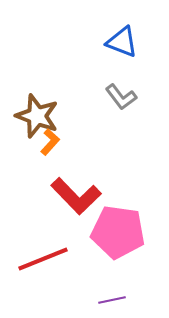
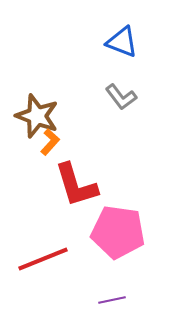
red L-shape: moved 11 px up; rotated 27 degrees clockwise
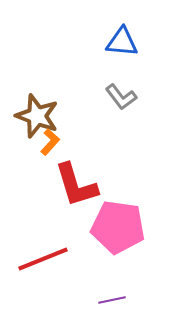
blue triangle: rotated 16 degrees counterclockwise
pink pentagon: moved 5 px up
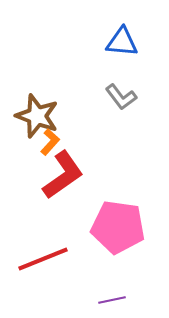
red L-shape: moved 13 px left, 10 px up; rotated 108 degrees counterclockwise
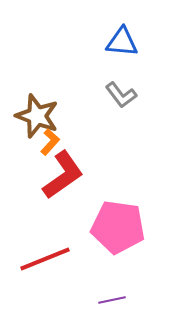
gray L-shape: moved 2 px up
red line: moved 2 px right
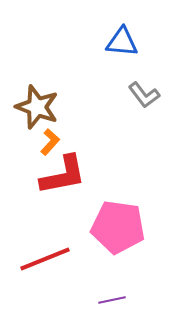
gray L-shape: moved 23 px right
brown star: moved 9 px up
red L-shape: rotated 24 degrees clockwise
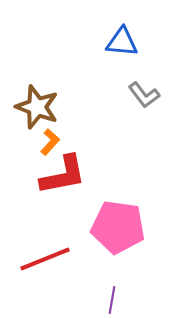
purple line: rotated 68 degrees counterclockwise
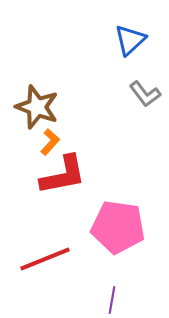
blue triangle: moved 8 px right, 2 px up; rotated 48 degrees counterclockwise
gray L-shape: moved 1 px right, 1 px up
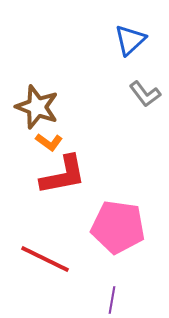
orange L-shape: moved 1 px left; rotated 84 degrees clockwise
red line: rotated 48 degrees clockwise
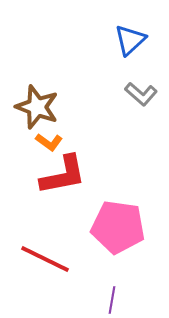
gray L-shape: moved 4 px left; rotated 12 degrees counterclockwise
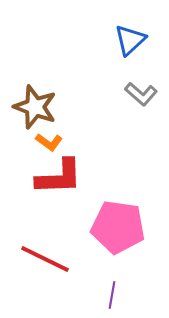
brown star: moved 2 px left
red L-shape: moved 4 px left, 2 px down; rotated 9 degrees clockwise
purple line: moved 5 px up
